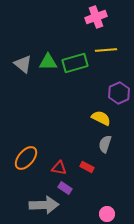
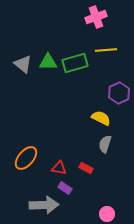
red rectangle: moved 1 px left, 1 px down
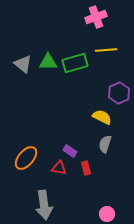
yellow semicircle: moved 1 px right, 1 px up
red rectangle: rotated 48 degrees clockwise
purple rectangle: moved 5 px right, 37 px up
gray arrow: rotated 84 degrees clockwise
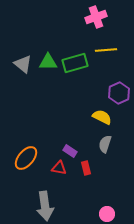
gray arrow: moved 1 px right, 1 px down
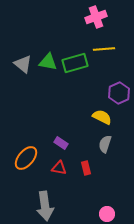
yellow line: moved 2 px left, 1 px up
green triangle: rotated 12 degrees clockwise
purple rectangle: moved 9 px left, 8 px up
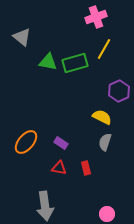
yellow line: rotated 55 degrees counterclockwise
gray triangle: moved 1 px left, 27 px up
purple hexagon: moved 2 px up
gray semicircle: moved 2 px up
orange ellipse: moved 16 px up
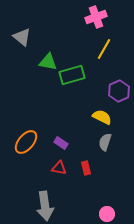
green rectangle: moved 3 px left, 12 px down
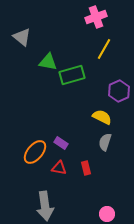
orange ellipse: moved 9 px right, 10 px down
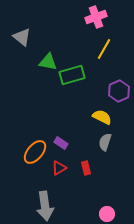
red triangle: rotated 42 degrees counterclockwise
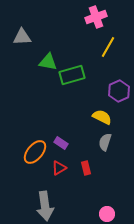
gray triangle: rotated 42 degrees counterclockwise
yellow line: moved 4 px right, 2 px up
